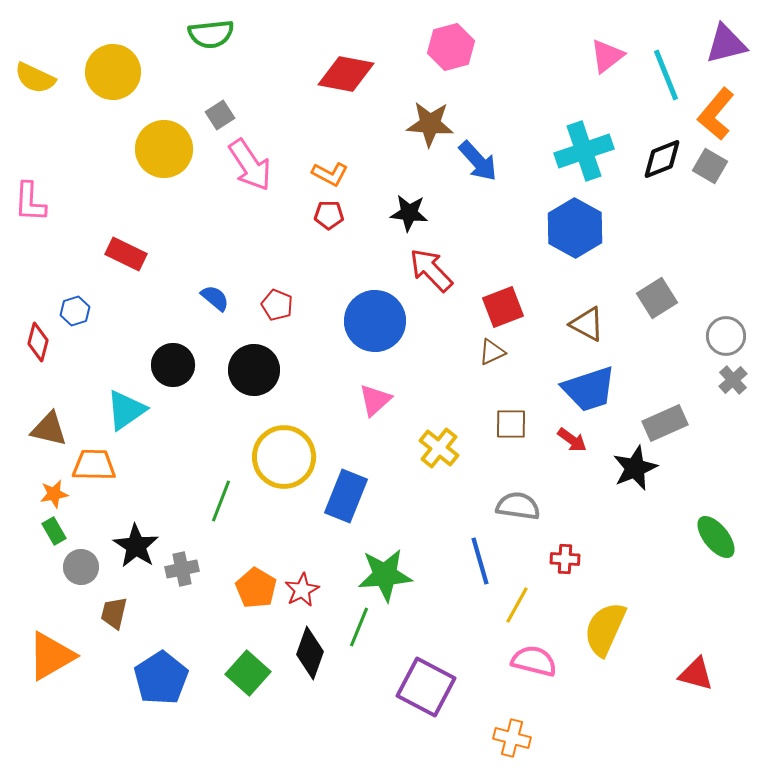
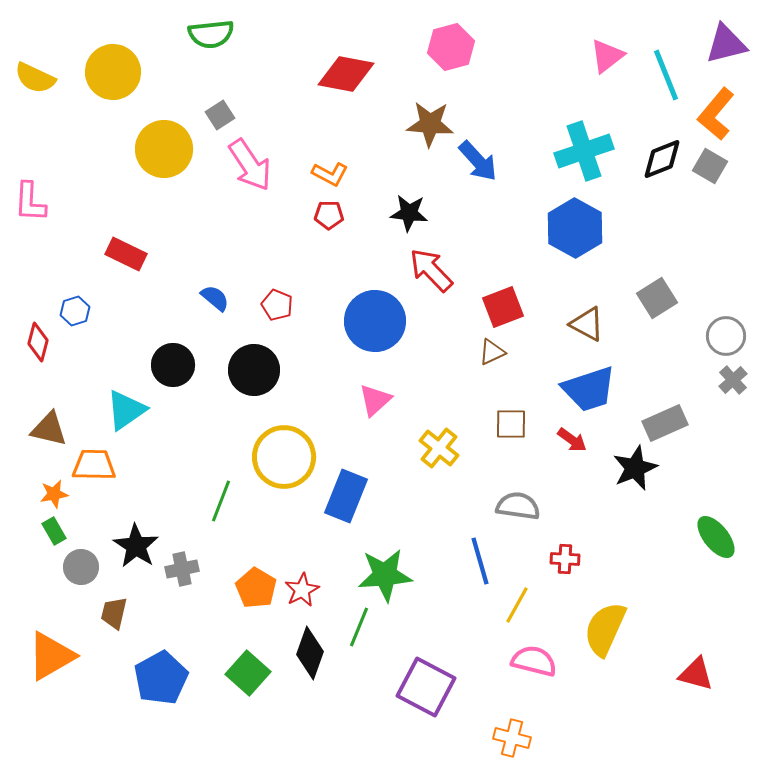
blue pentagon at (161, 678): rotated 4 degrees clockwise
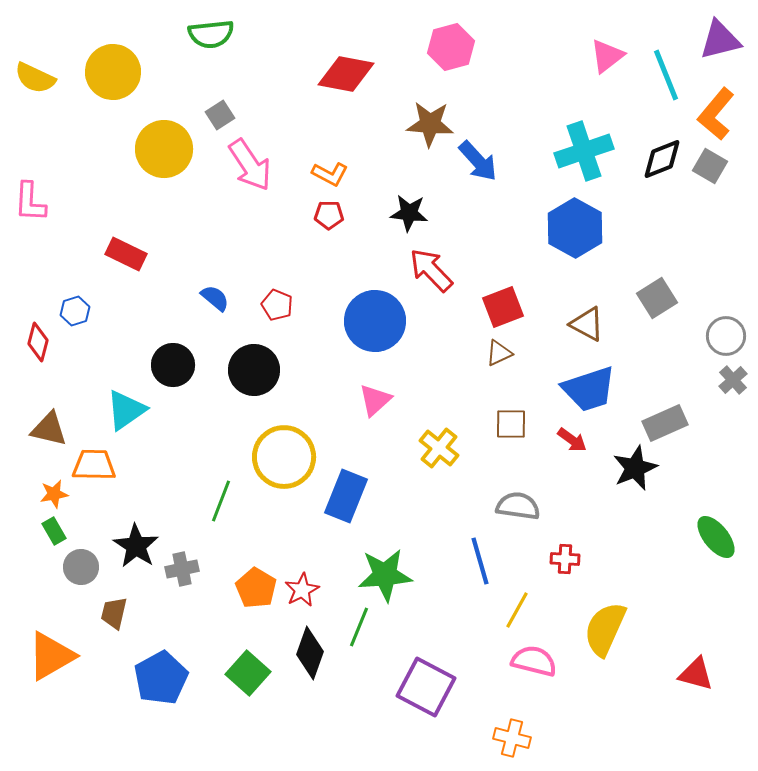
purple triangle at (726, 44): moved 6 px left, 4 px up
brown triangle at (492, 352): moved 7 px right, 1 px down
yellow line at (517, 605): moved 5 px down
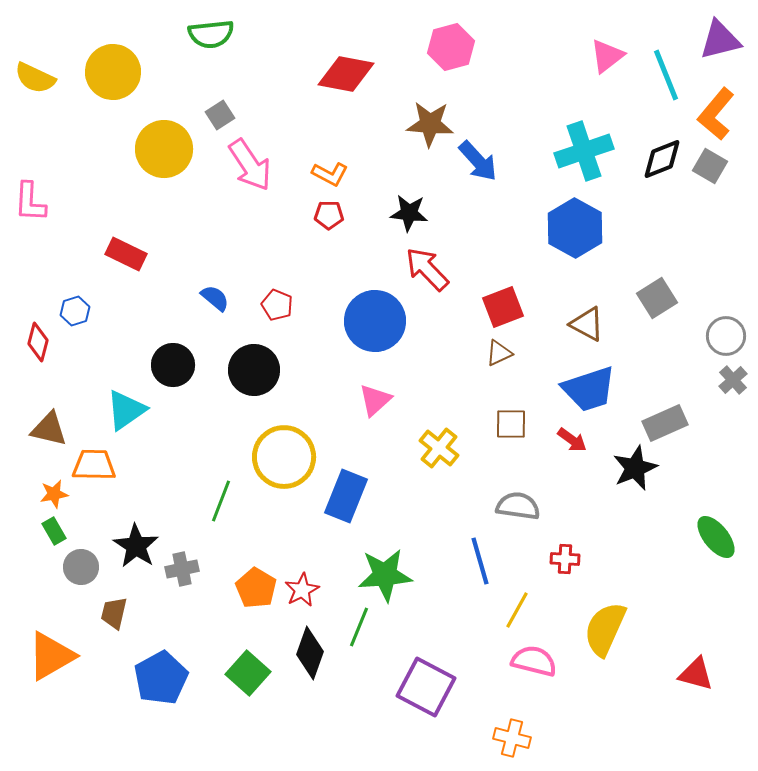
red arrow at (431, 270): moved 4 px left, 1 px up
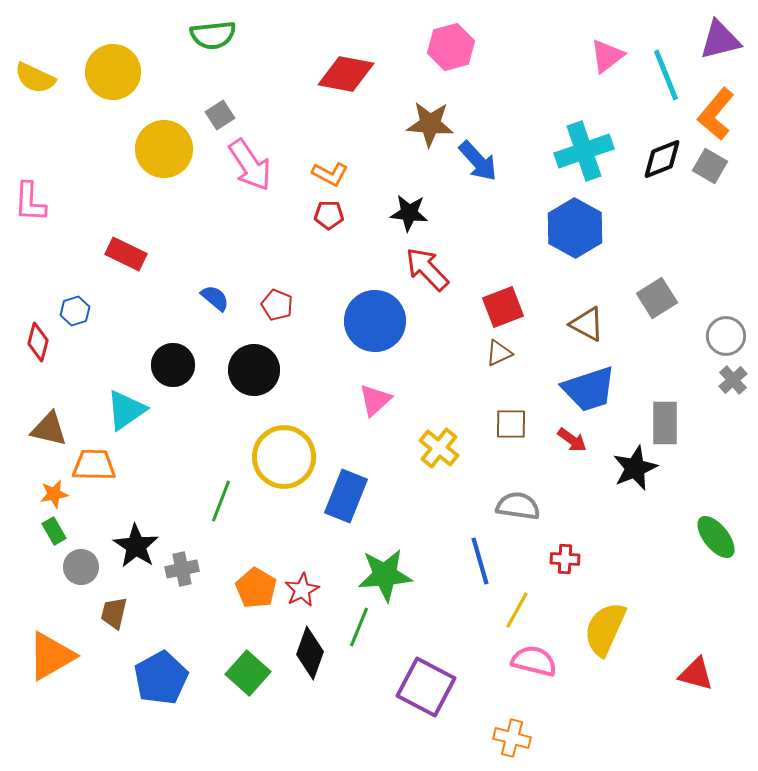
green semicircle at (211, 34): moved 2 px right, 1 px down
gray rectangle at (665, 423): rotated 66 degrees counterclockwise
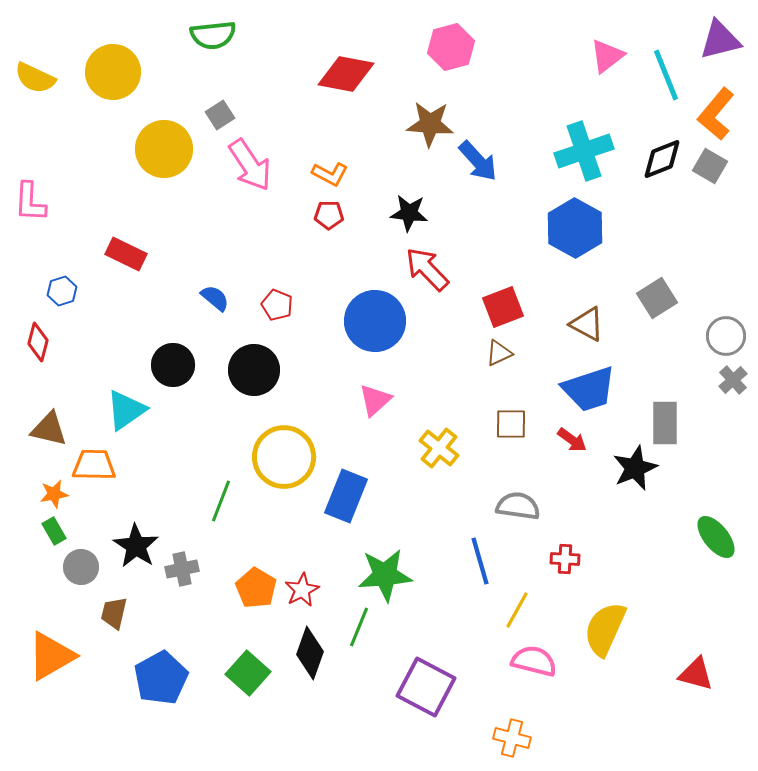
blue hexagon at (75, 311): moved 13 px left, 20 px up
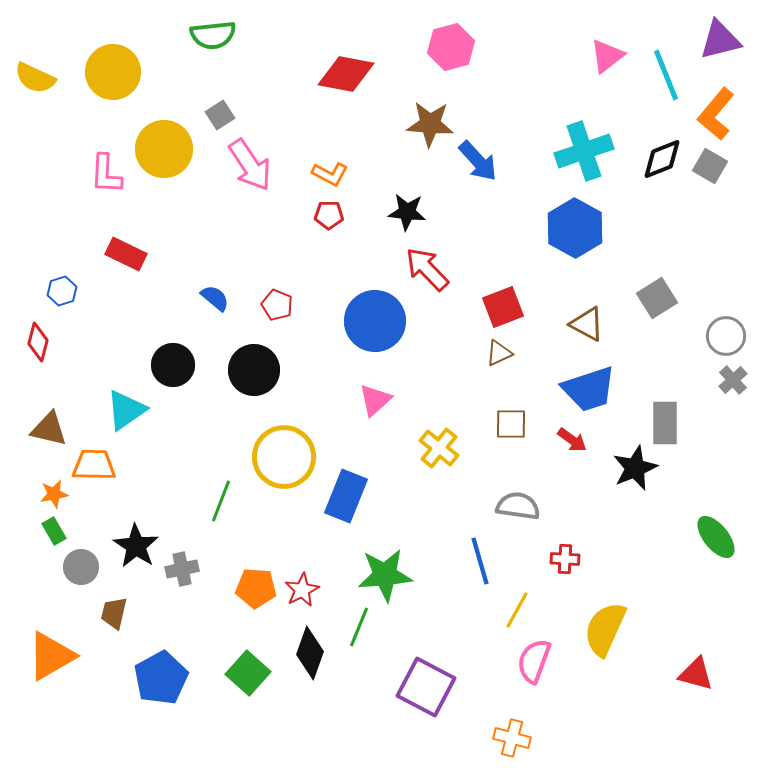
pink L-shape at (30, 202): moved 76 px right, 28 px up
black star at (409, 213): moved 2 px left, 1 px up
orange pentagon at (256, 588): rotated 27 degrees counterclockwise
pink semicircle at (534, 661): rotated 84 degrees counterclockwise
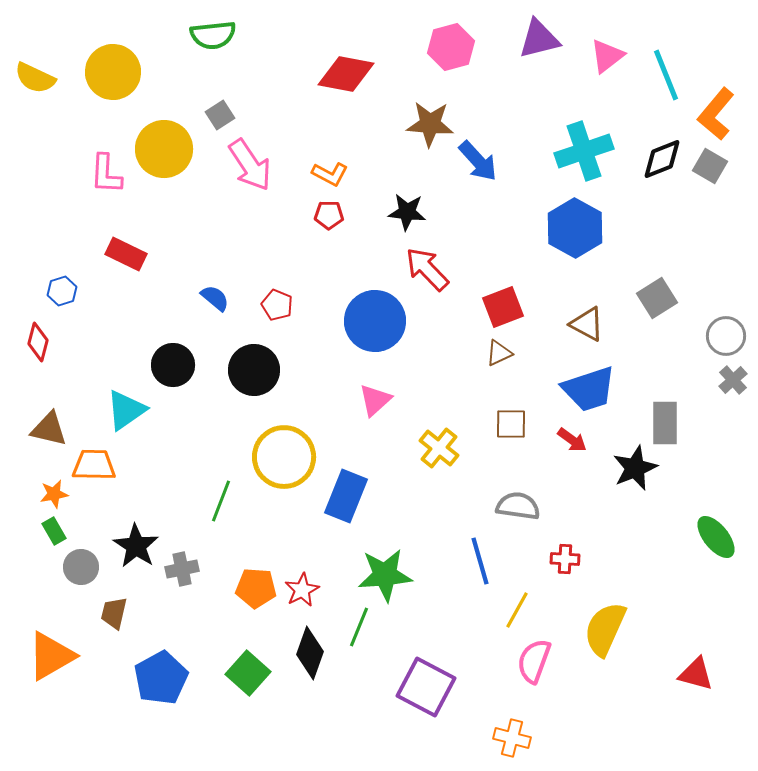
purple triangle at (720, 40): moved 181 px left, 1 px up
